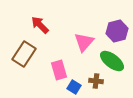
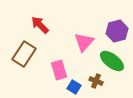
brown cross: rotated 16 degrees clockwise
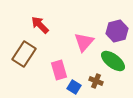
green ellipse: moved 1 px right
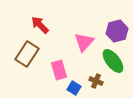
brown rectangle: moved 3 px right
green ellipse: rotated 15 degrees clockwise
blue square: moved 1 px down
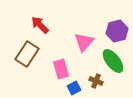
pink rectangle: moved 2 px right, 1 px up
blue square: rotated 32 degrees clockwise
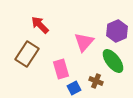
purple hexagon: rotated 10 degrees counterclockwise
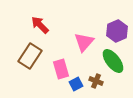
brown rectangle: moved 3 px right, 2 px down
blue square: moved 2 px right, 4 px up
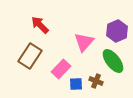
pink rectangle: rotated 60 degrees clockwise
blue square: rotated 24 degrees clockwise
